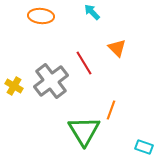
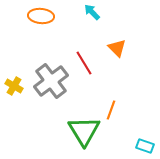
cyan rectangle: moved 1 px right, 1 px up
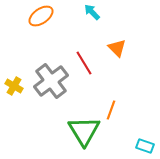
orange ellipse: rotated 40 degrees counterclockwise
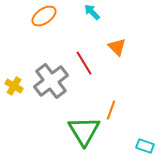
orange ellipse: moved 3 px right
orange triangle: moved 1 px up
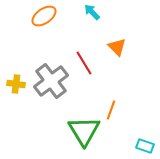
yellow cross: moved 2 px right, 2 px up; rotated 24 degrees counterclockwise
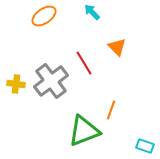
green triangle: rotated 40 degrees clockwise
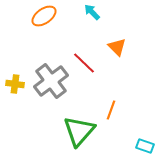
red line: rotated 15 degrees counterclockwise
yellow cross: moved 1 px left
green triangle: moved 5 px left; rotated 28 degrees counterclockwise
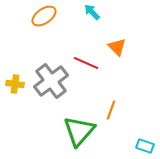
red line: moved 2 px right; rotated 20 degrees counterclockwise
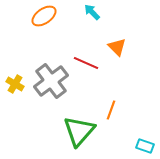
yellow cross: rotated 24 degrees clockwise
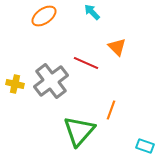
yellow cross: rotated 18 degrees counterclockwise
